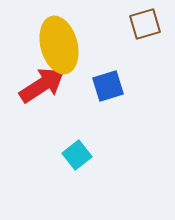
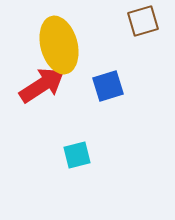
brown square: moved 2 px left, 3 px up
cyan square: rotated 24 degrees clockwise
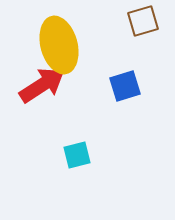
blue square: moved 17 px right
